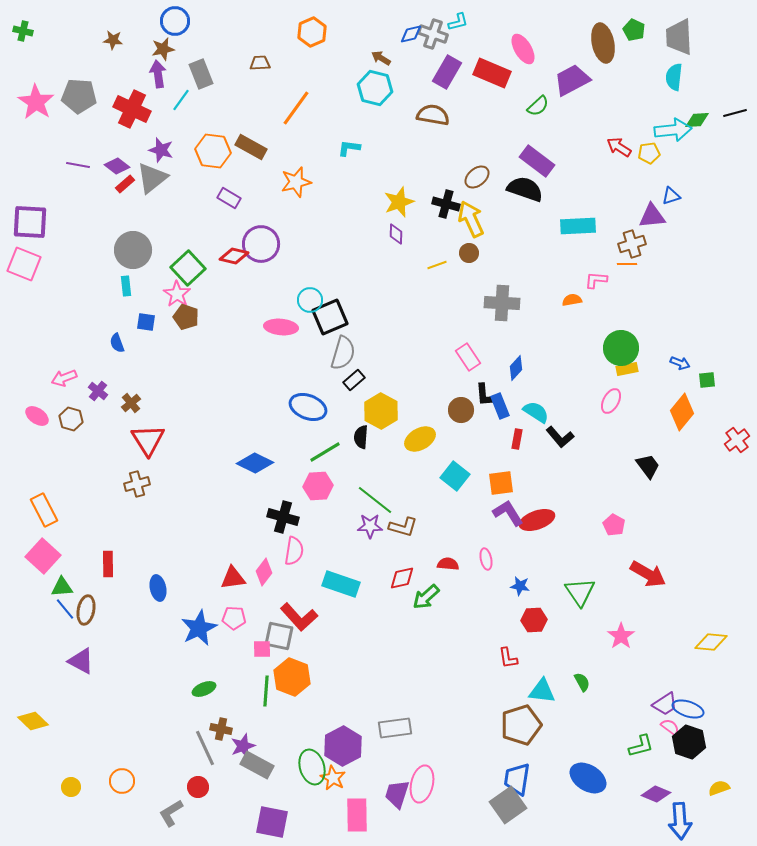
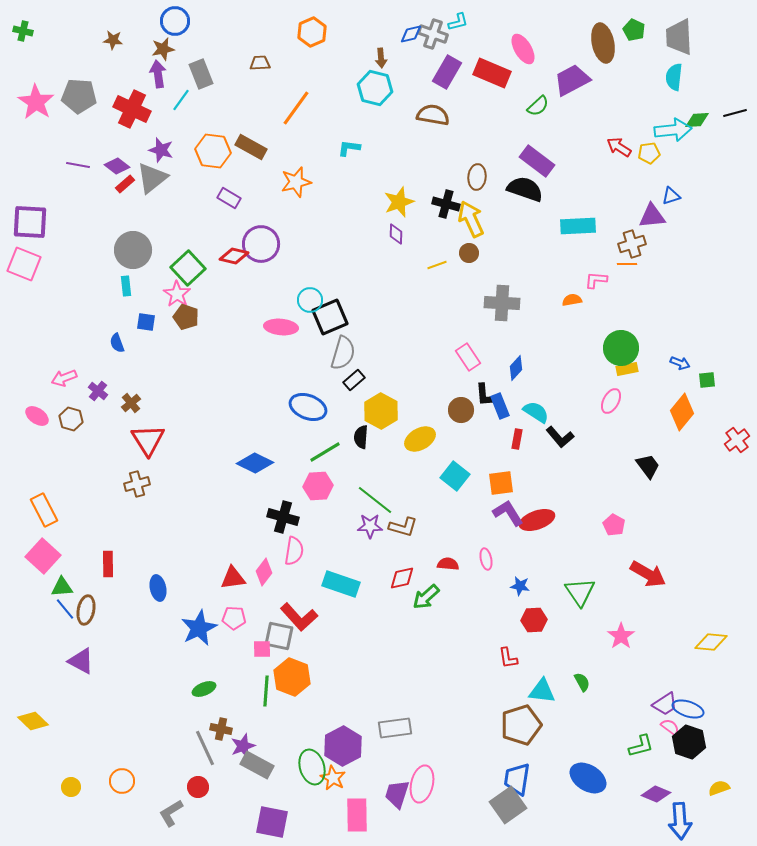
brown arrow at (381, 58): rotated 126 degrees counterclockwise
brown ellipse at (477, 177): rotated 45 degrees counterclockwise
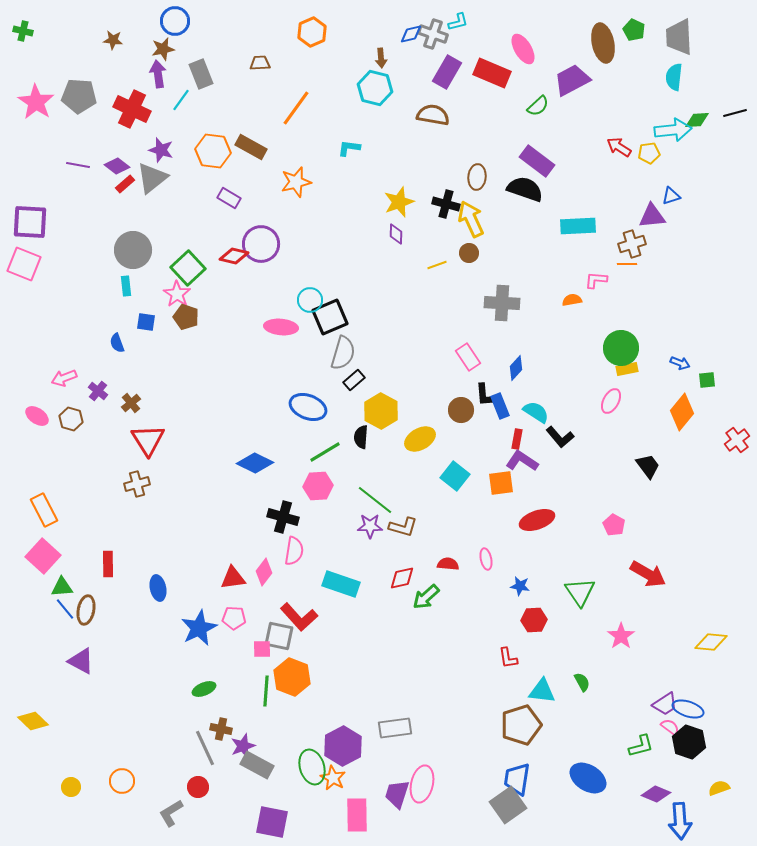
purple L-shape at (508, 513): moved 14 px right, 52 px up; rotated 24 degrees counterclockwise
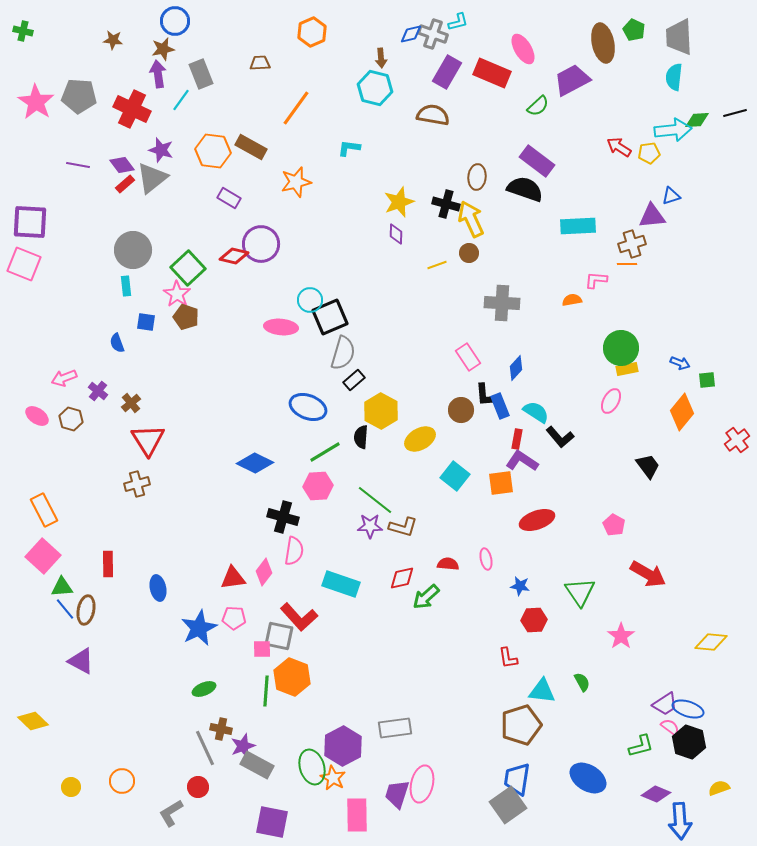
purple diamond at (117, 166): moved 5 px right, 1 px up; rotated 15 degrees clockwise
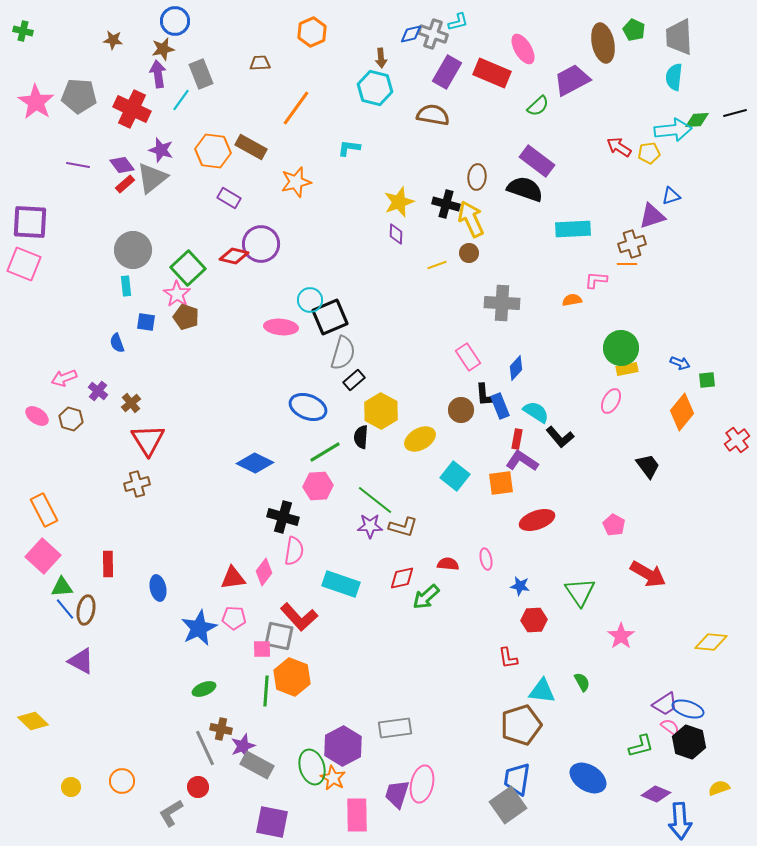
purple triangle at (652, 216): rotated 12 degrees counterclockwise
cyan rectangle at (578, 226): moved 5 px left, 3 px down
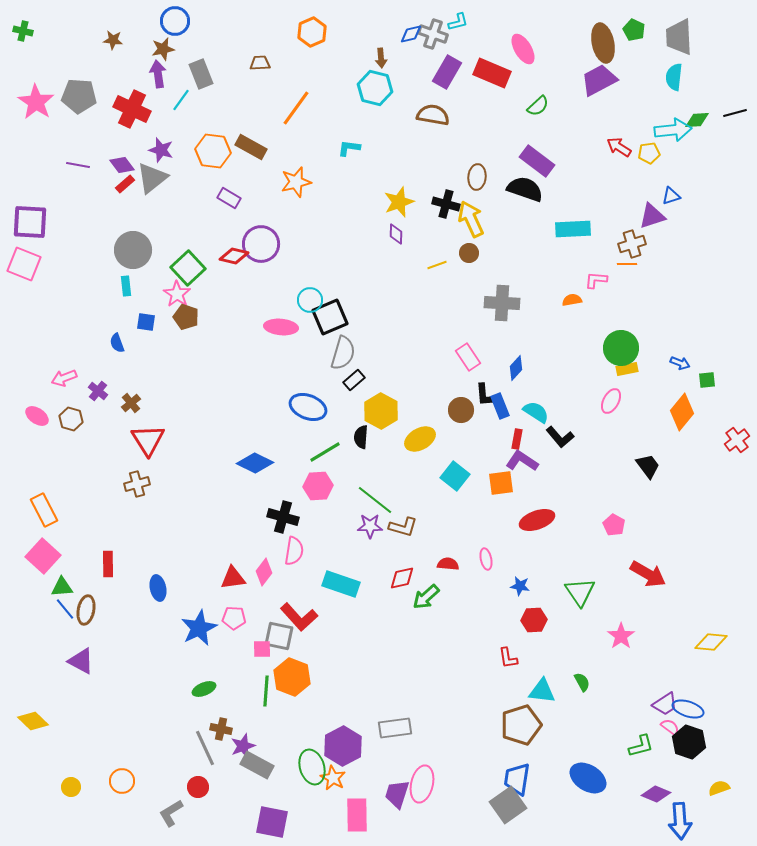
purple trapezoid at (572, 80): moved 27 px right
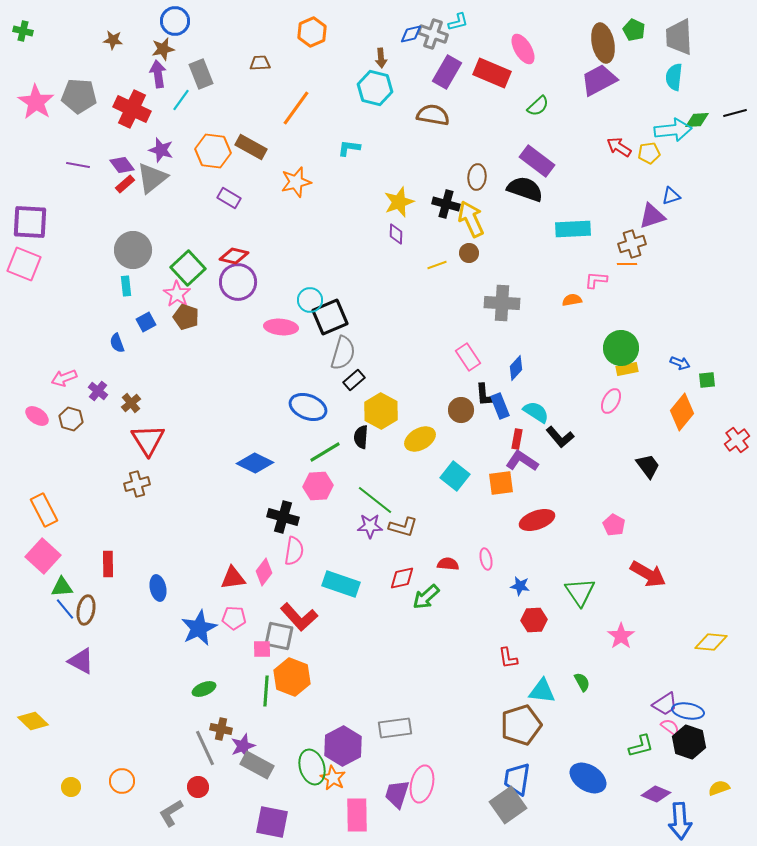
purple circle at (261, 244): moved 23 px left, 38 px down
blue square at (146, 322): rotated 36 degrees counterclockwise
blue ellipse at (688, 709): moved 2 px down; rotated 8 degrees counterclockwise
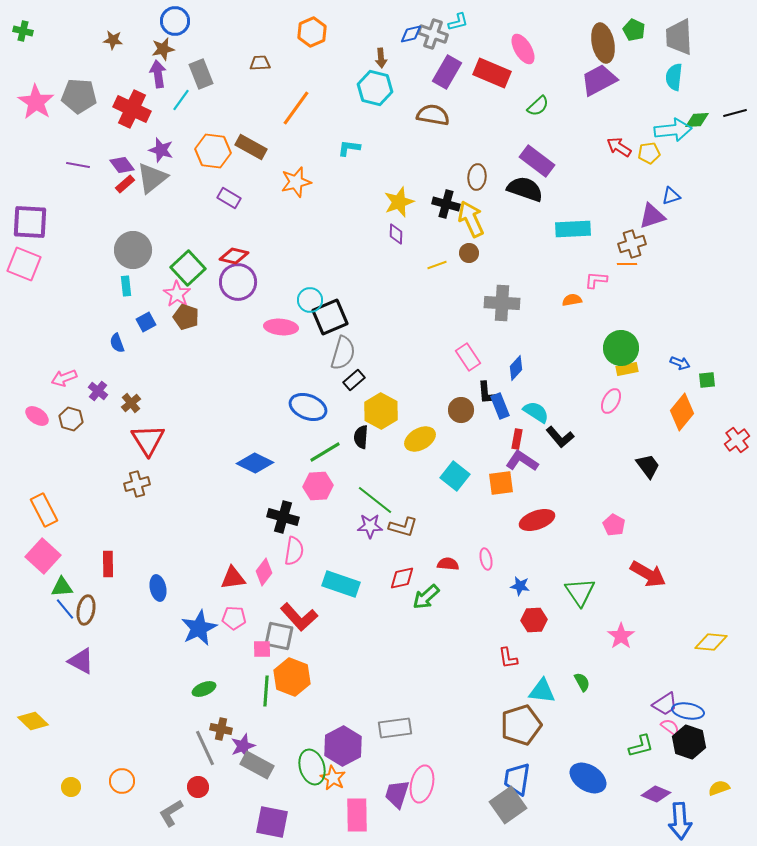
black L-shape at (485, 395): moved 2 px right, 2 px up
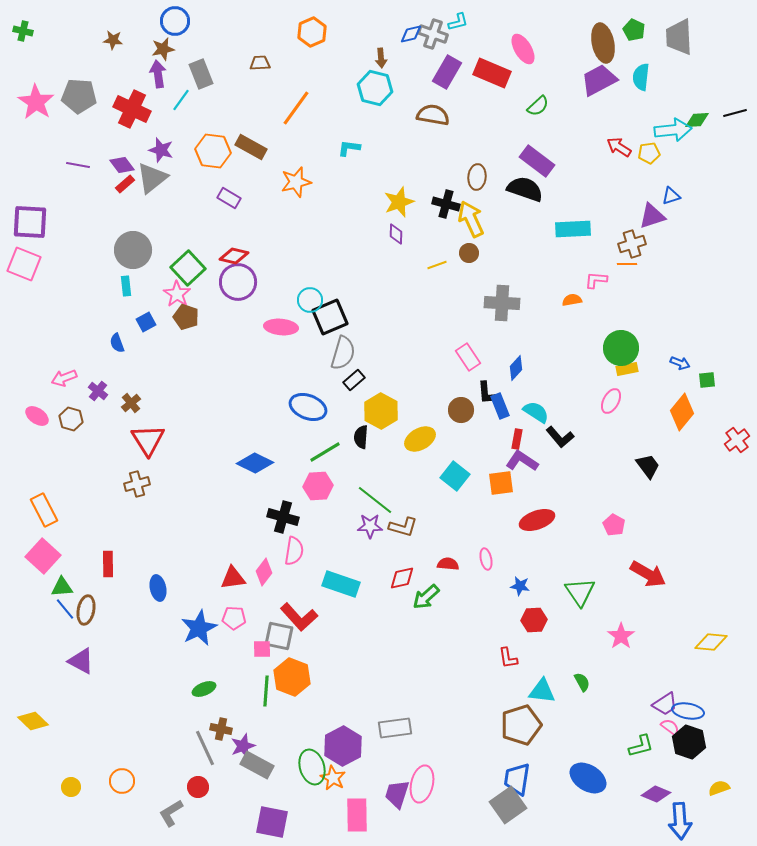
cyan semicircle at (674, 77): moved 33 px left
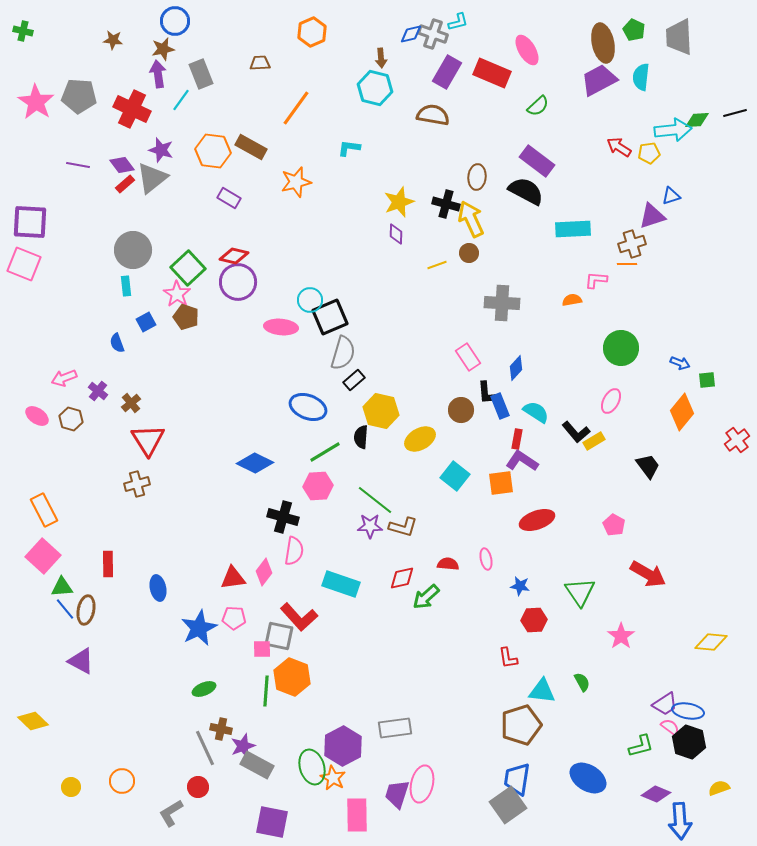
pink ellipse at (523, 49): moved 4 px right, 1 px down
black semicircle at (525, 189): moved 1 px right, 2 px down; rotated 9 degrees clockwise
yellow rectangle at (627, 369): moved 33 px left, 72 px down; rotated 20 degrees counterclockwise
yellow hexagon at (381, 411): rotated 16 degrees counterclockwise
black L-shape at (560, 437): moved 16 px right, 5 px up
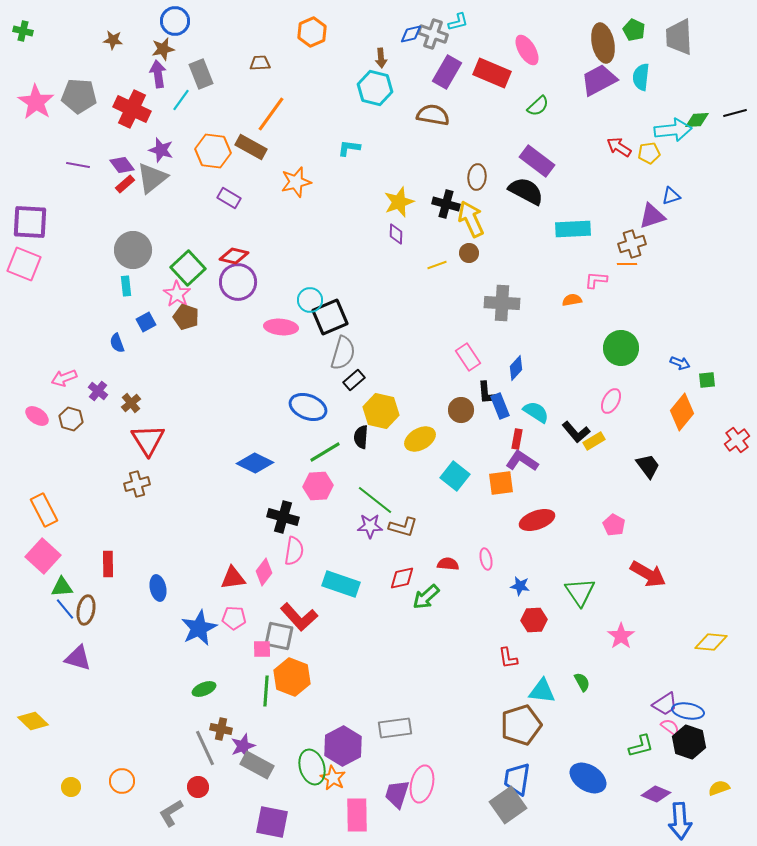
orange line at (296, 108): moved 25 px left, 6 px down
purple triangle at (81, 661): moved 3 px left, 3 px up; rotated 12 degrees counterclockwise
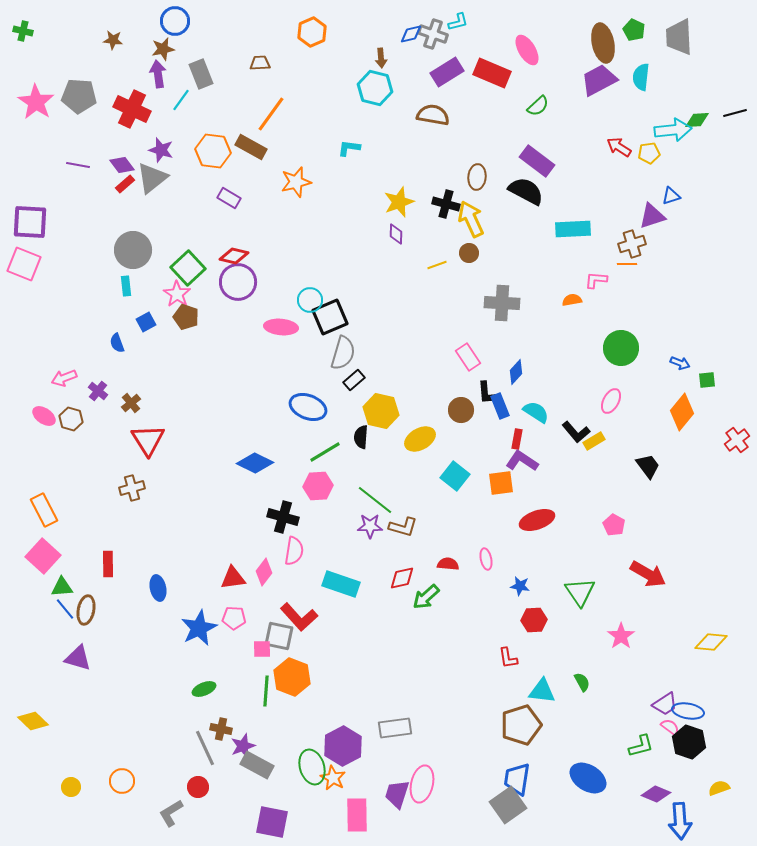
purple rectangle at (447, 72): rotated 28 degrees clockwise
blue diamond at (516, 368): moved 4 px down
pink ellipse at (37, 416): moved 7 px right
brown cross at (137, 484): moved 5 px left, 4 px down
